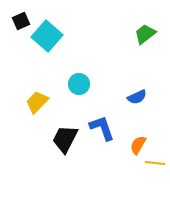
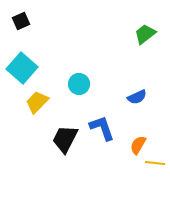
cyan square: moved 25 px left, 32 px down
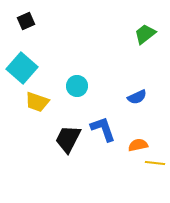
black square: moved 5 px right
cyan circle: moved 2 px left, 2 px down
yellow trapezoid: rotated 115 degrees counterclockwise
blue L-shape: moved 1 px right, 1 px down
black trapezoid: moved 3 px right
orange semicircle: rotated 48 degrees clockwise
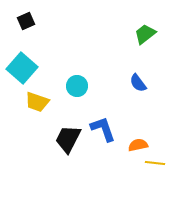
blue semicircle: moved 1 px right, 14 px up; rotated 78 degrees clockwise
